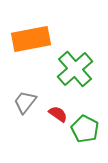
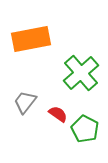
green cross: moved 6 px right, 4 px down
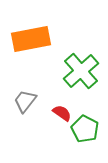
green cross: moved 2 px up
gray trapezoid: moved 1 px up
red semicircle: moved 4 px right, 1 px up
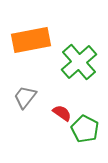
orange rectangle: moved 1 px down
green cross: moved 2 px left, 9 px up
gray trapezoid: moved 4 px up
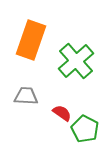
orange rectangle: rotated 60 degrees counterclockwise
green cross: moved 3 px left, 1 px up
gray trapezoid: moved 1 px right, 1 px up; rotated 55 degrees clockwise
